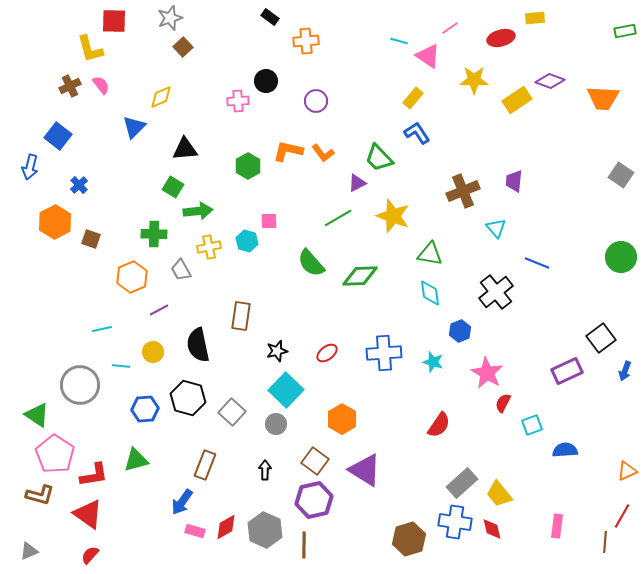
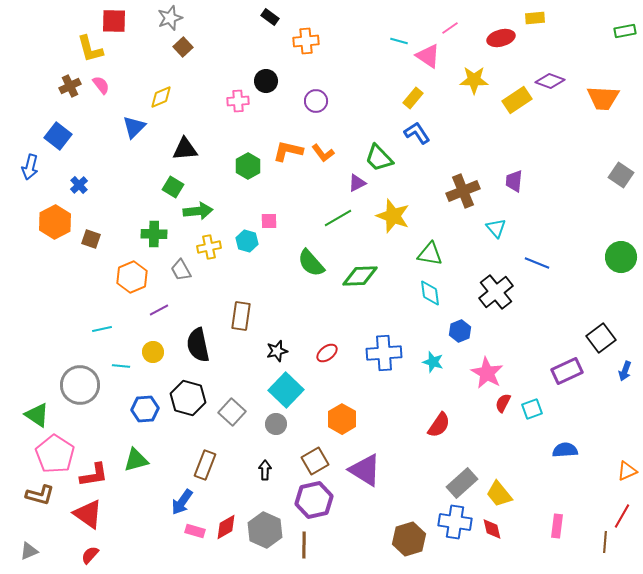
cyan square at (532, 425): moved 16 px up
brown square at (315, 461): rotated 24 degrees clockwise
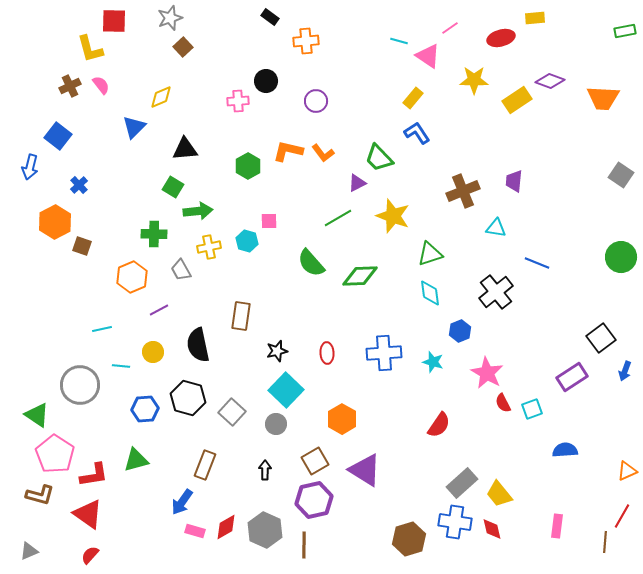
cyan triangle at (496, 228): rotated 40 degrees counterclockwise
brown square at (91, 239): moved 9 px left, 7 px down
green triangle at (430, 254): rotated 28 degrees counterclockwise
red ellipse at (327, 353): rotated 55 degrees counterclockwise
purple rectangle at (567, 371): moved 5 px right, 6 px down; rotated 8 degrees counterclockwise
red semicircle at (503, 403): rotated 54 degrees counterclockwise
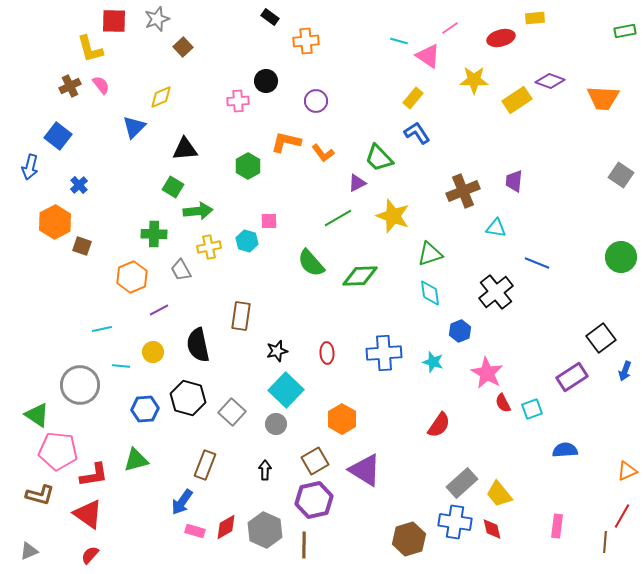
gray star at (170, 18): moved 13 px left, 1 px down
orange L-shape at (288, 151): moved 2 px left, 9 px up
pink pentagon at (55, 454): moved 3 px right, 3 px up; rotated 27 degrees counterclockwise
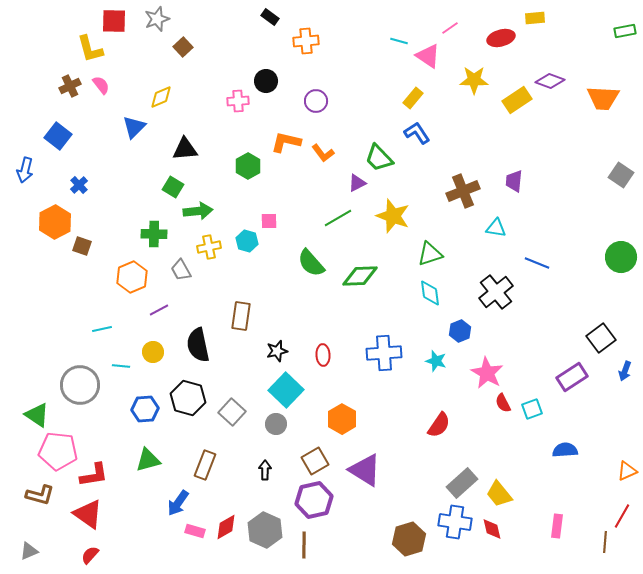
blue arrow at (30, 167): moved 5 px left, 3 px down
red ellipse at (327, 353): moved 4 px left, 2 px down
cyan star at (433, 362): moved 3 px right, 1 px up
green triangle at (136, 460): moved 12 px right
blue arrow at (182, 502): moved 4 px left, 1 px down
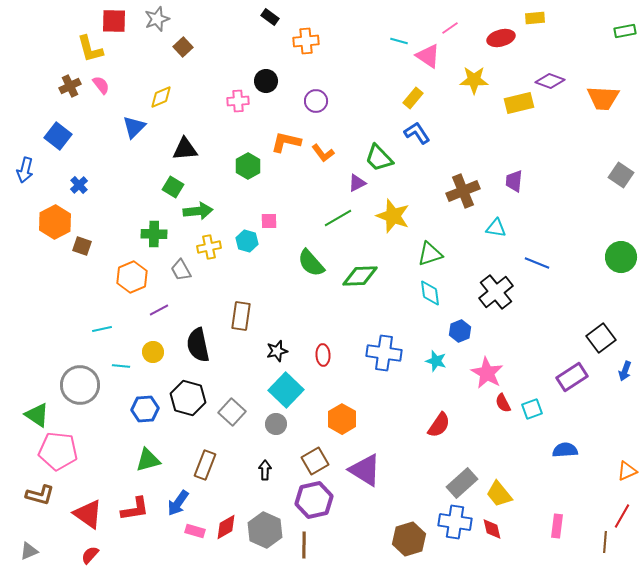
yellow rectangle at (517, 100): moved 2 px right, 3 px down; rotated 20 degrees clockwise
blue cross at (384, 353): rotated 12 degrees clockwise
red L-shape at (94, 475): moved 41 px right, 34 px down
